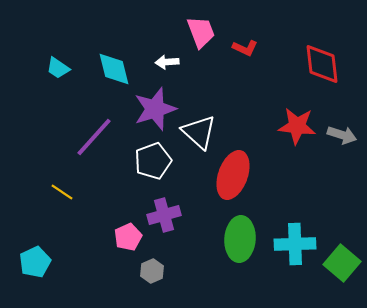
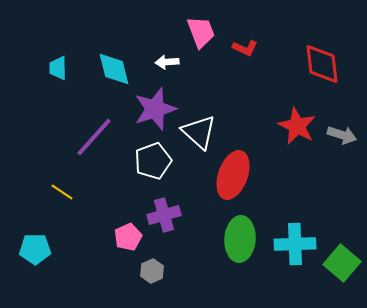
cyan trapezoid: rotated 55 degrees clockwise
red star: rotated 21 degrees clockwise
cyan pentagon: moved 13 px up; rotated 24 degrees clockwise
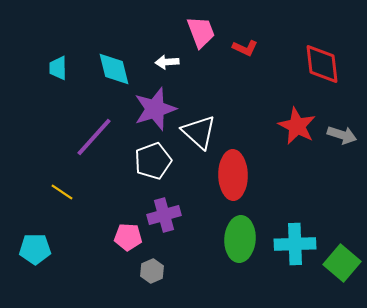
red ellipse: rotated 21 degrees counterclockwise
pink pentagon: rotated 28 degrees clockwise
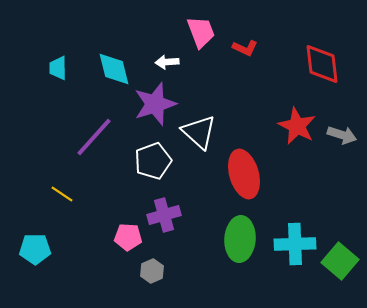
purple star: moved 5 px up
red ellipse: moved 11 px right, 1 px up; rotated 15 degrees counterclockwise
yellow line: moved 2 px down
green square: moved 2 px left, 2 px up
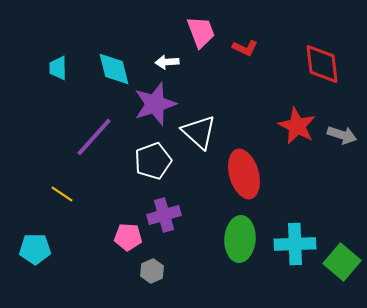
green square: moved 2 px right, 1 px down
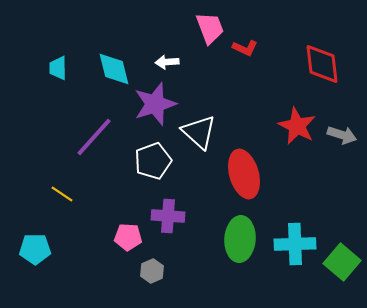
pink trapezoid: moved 9 px right, 4 px up
purple cross: moved 4 px right, 1 px down; rotated 20 degrees clockwise
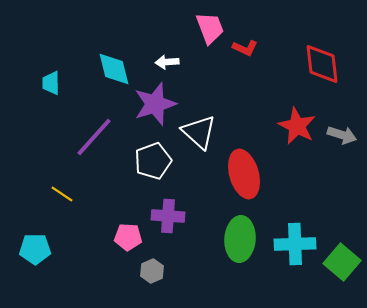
cyan trapezoid: moved 7 px left, 15 px down
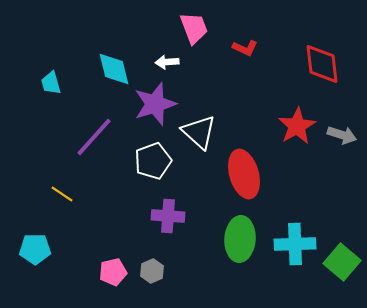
pink trapezoid: moved 16 px left
cyan trapezoid: rotated 15 degrees counterclockwise
red star: rotated 15 degrees clockwise
pink pentagon: moved 15 px left, 35 px down; rotated 16 degrees counterclockwise
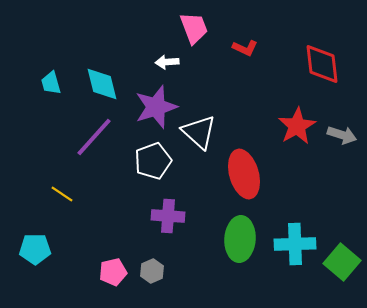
cyan diamond: moved 12 px left, 15 px down
purple star: moved 1 px right, 3 px down
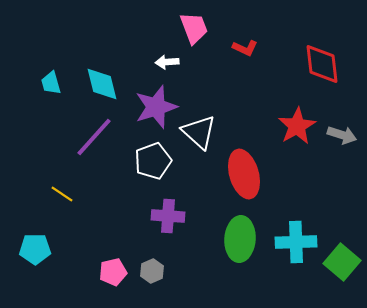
cyan cross: moved 1 px right, 2 px up
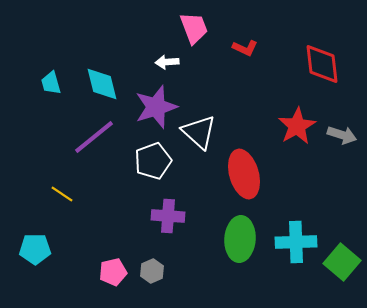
purple line: rotated 9 degrees clockwise
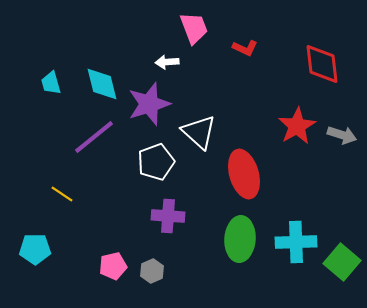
purple star: moved 7 px left, 3 px up
white pentagon: moved 3 px right, 1 px down
pink pentagon: moved 6 px up
